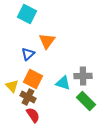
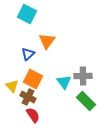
cyan triangle: moved 1 px right, 1 px up; rotated 35 degrees clockwise
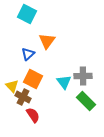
brown cross: moved 5 px left
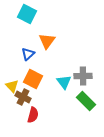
red semicircle: rotated 49 degrees clockwise
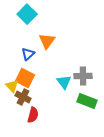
cyan square: rotated 18 degrees clockwise
orange square: moved 8 px left, 1 px up
green rectangle: moved 1 px right; rotated 24 degrees counterclockwise
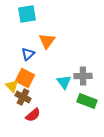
cyan square: rotated 36 degrees clockwise
red semicircle: rotated 35 degrees clockwise
